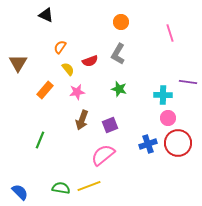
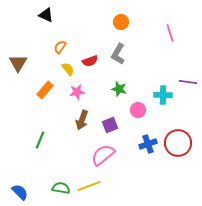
pink circle: moved 30 px left, 8 px up
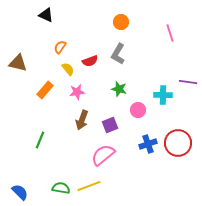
brown triangle: rotated 48 degrees counterclockwise
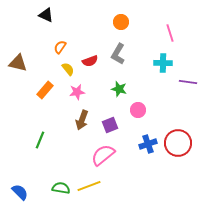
cyan cross: moved 32 px up
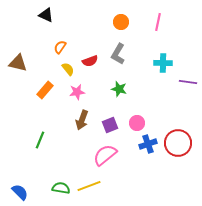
pink line: moved 12 px left, 11 px up; rotated 30 degrees clockwise
pink circle: moved 1 px left, 13 px down
pink semicircle: moved 2 px right
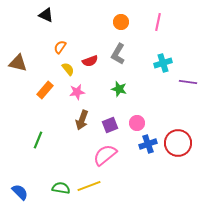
cyan cross: rotated 18 degrees counterclockwise
green line: moved 2 px left
